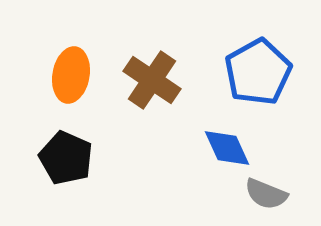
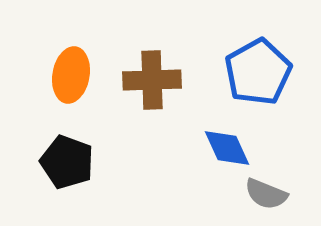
brown cross: rotated 36 degrees counterclockwise
black pentagon: moved 1 px right, 4 px down; rotated 4 degrees counterclockwise
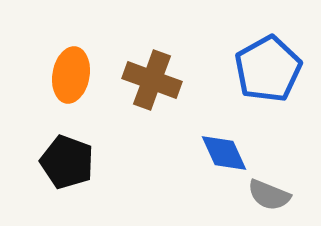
blue pentagon: moved 10 px right, 3 px up
brown cross: rotated 22 degrees clockwise
blue diamond: moved 3 px left, 5 px down
gray semicircle: moved 3 px right, 1 px down
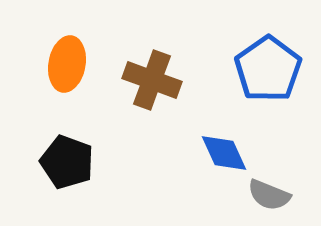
blue pentagon: rotated 6 degrees counterclockwise
orange ellipse: moved 4 px left, 11 px up
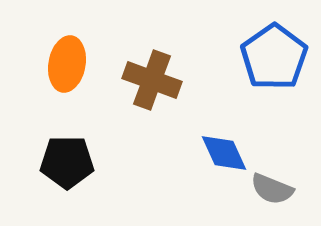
blue pentagon: moved 6 px right, 12 px up
black pentagon: rotated 20 degrees counterclockwise
gray semicircle: moved 3 px right, 6 px up
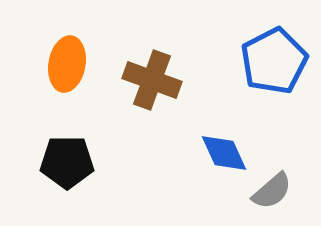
blue pentagon: moved 4 px down; rotated 8 degrees clockwise
gray semicircle: moved 2 px down; rotated 63 degrees counterclockwise
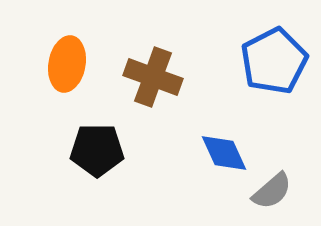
brown cross: moved 1 px right, 3 px up
black pentagon: moved 30 px right, 12 px up
